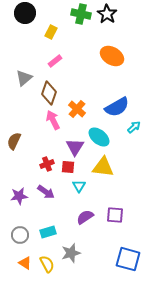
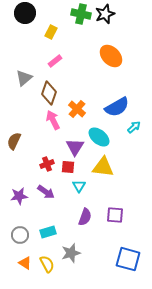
black star: moved 2 px left; rotated 18 degrees clockwise
orange ellipse: moved 1 px left; rotated 15 degrees clockwise
purple semicircle: rotated 144 degrees clockwise
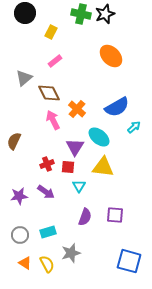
brown diamond: rotated 45 degrees counterclockwise
blue square: moved 1 px right, 2 px down
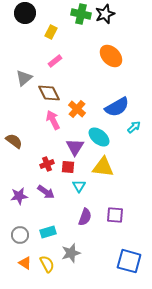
brown semicircle: rotated 102 degrees clockwise
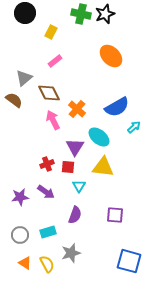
brown semicircle: moved 41 px up
purple star: moved 1 px right, 1 px down
purple semicircle: moved 10 px left, 2 px up
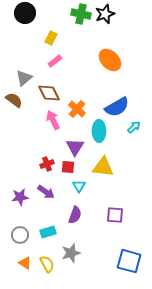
yellow rectangle: moved 6 px down
orange ellipse: moved 1 px left, 4 px down
cyan ellipse: moved 6 px up; rotated 50 degrees clockwise
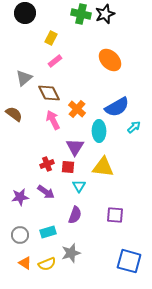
brown semicircle: moved 14 px down
yellow semicircle: rotated 96 degrees clockwise
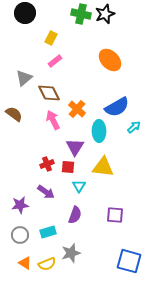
purple star: moved 8 px down
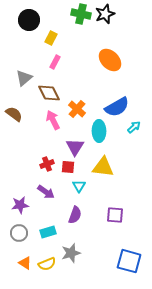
black circle: moved 4 px right, 7 px down
pink rectangle: moved 1 px down; rotated 24 degrees counterclockwise
gray circle: moved 1 px left, 2 px up
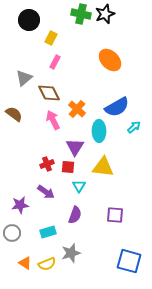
gray circle: moved 7 px left
